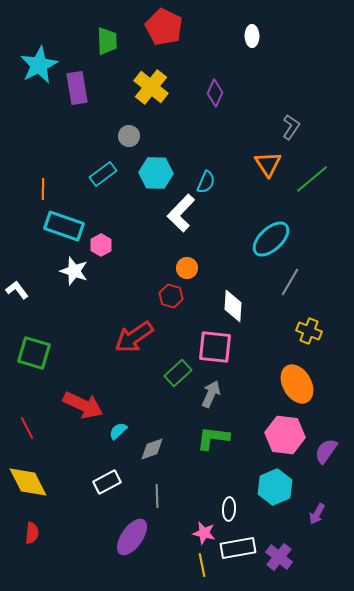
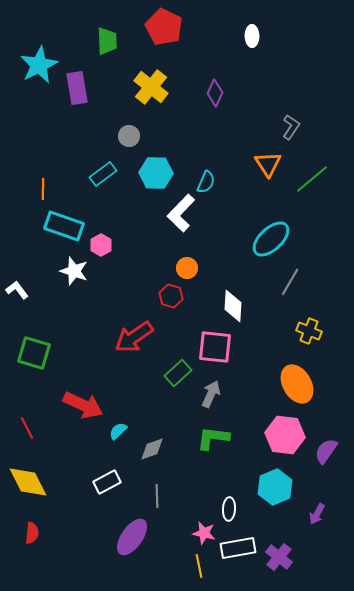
yellow line at (202, 565): moved 3 px left, 1 px down
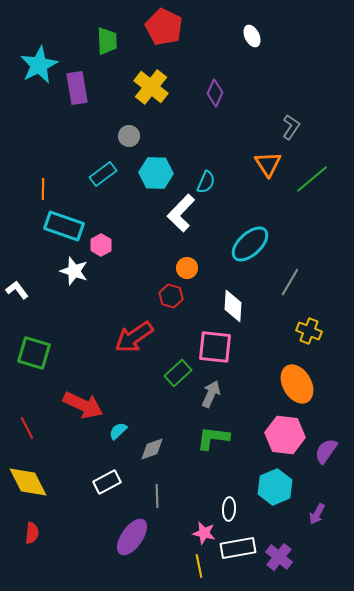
white ellipse at (252, 36): rotated 25 degrees counterclockwise
cyan ellipse at (271, 239): moved 21 px left, 5 px down
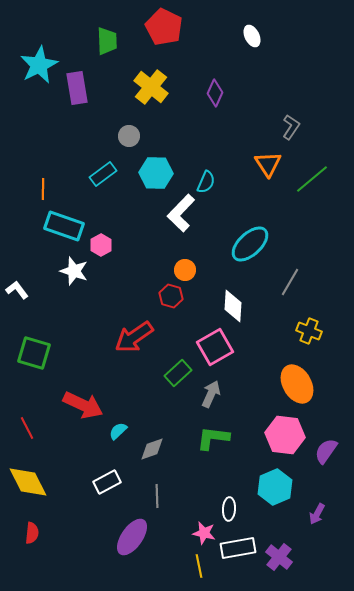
orange circle at (187, 268): moved 2 px left, 2 px down
pink square at (215, 347): rotated 36 degrees counterclockwise
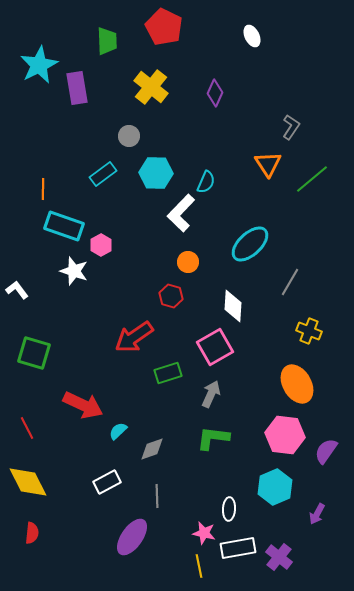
orange circle at (185, 270): moved 3 px right, 8 px up
green rectangle at (178, 373): moved 10 px left; rotated 24 degrees clockwise
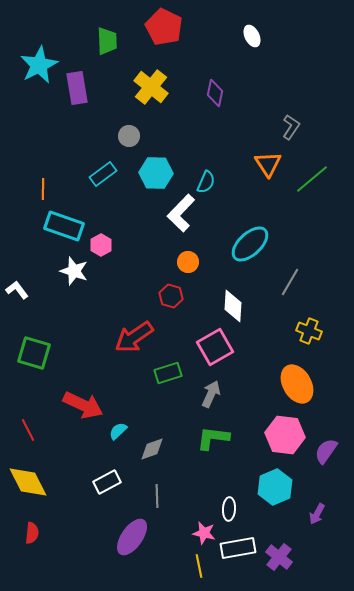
purple diamond at (215, 93): rotated 12 degrees counterclockwise
red line at (27, 428): moved 1 px right, 2 px down
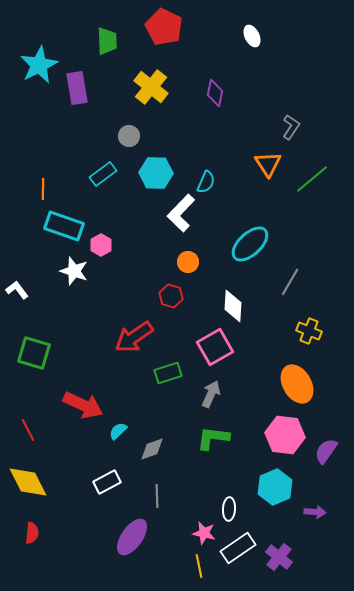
purple arrow at (317, 514): moved 2 px left, 2 px up; rotated 115 degrees counterclockwise
white rectangle at (238, 548): rotated 24 degrees counterclockwise
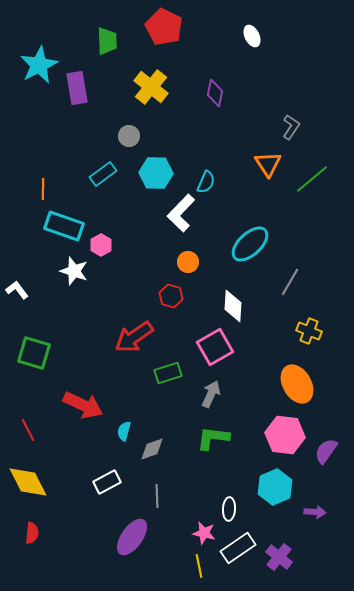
cyan semicircle at (118, 431): moved 6 px right; rotated 30 degrees counterclockwise
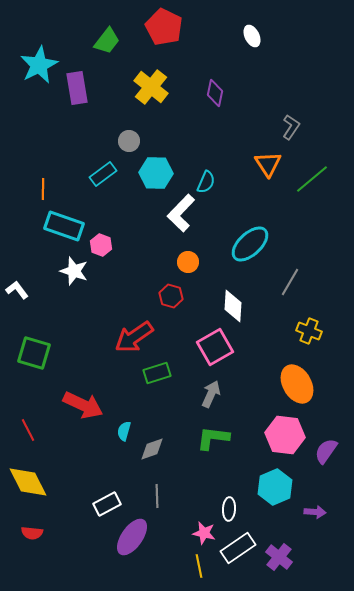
green trapezoid at (107, 41): rotated 40 degrees clockwise
gray circle at (129, 136): moved 5 px down
pink hexagon at (101, 245): rotated 10 degrees counterclockwise
green rectangle at (168, 373): moved 11 px left
white rectangle at (107, 482): moved 22 px down
red semicircle at (32, 533): rotated 90 degrees clockwise
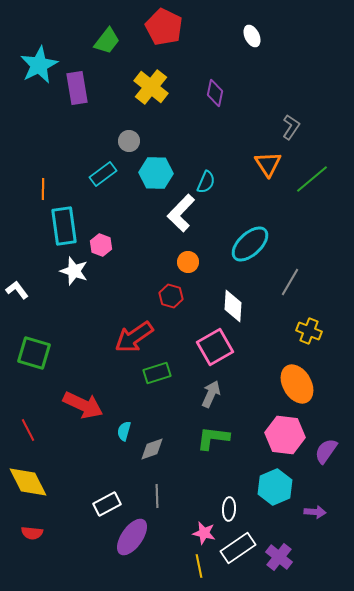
cyan rectangle at (64, 226): rotated 63 degrees clockwise
